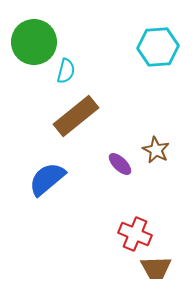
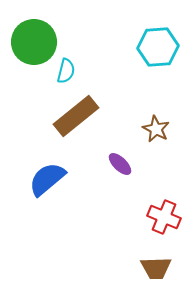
brown star: moved 21 px up
red cross: moved 29 px right, 17 px up
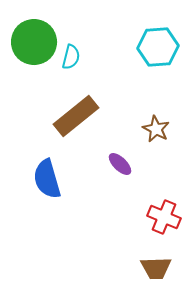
cyan semicircle: moved 5 px right, 14 px up
blue semicircle: rotated 66 degrees counterclockwise
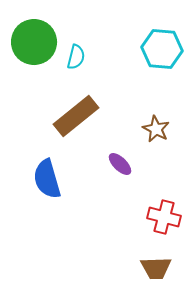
cyan hexagon: moved 4 px right, 2 px down; rotated 9 degrees clockwise
cyan semicircle: moved 5 px right
red cross: rotated 8 degrees counterclockwise
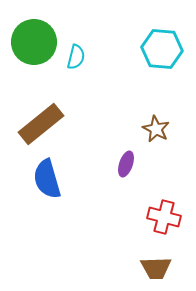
brown rectangle: moved 35 px left, 8 px down
purple ellipse: moved 6 px right; rotated 65 degrees clockwise
